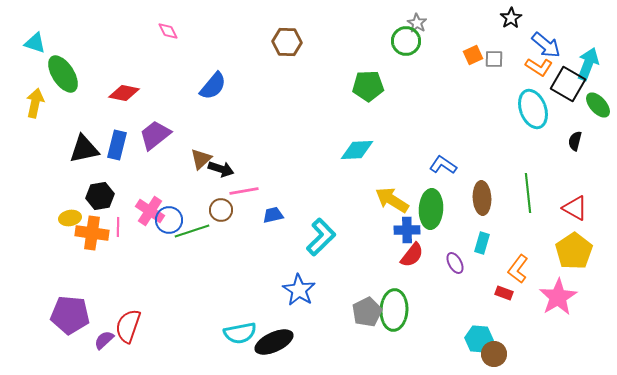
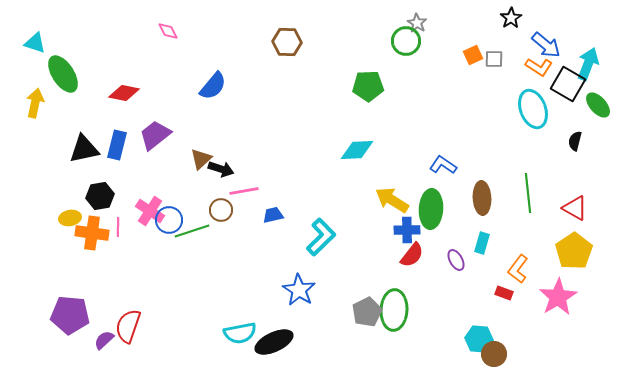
purple ellipse at (455, 263): moved 1 px right, 3 px up
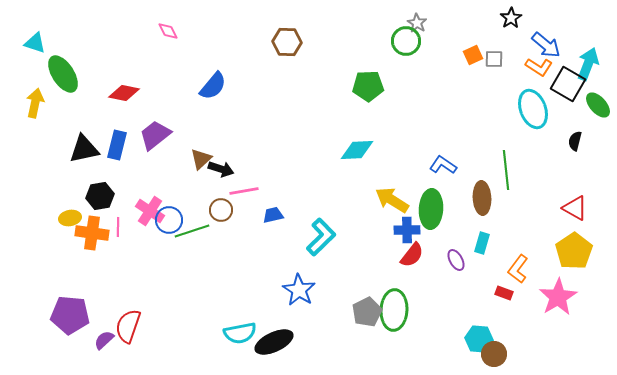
green line at (528, 193): moved 22 px left, 23 px up
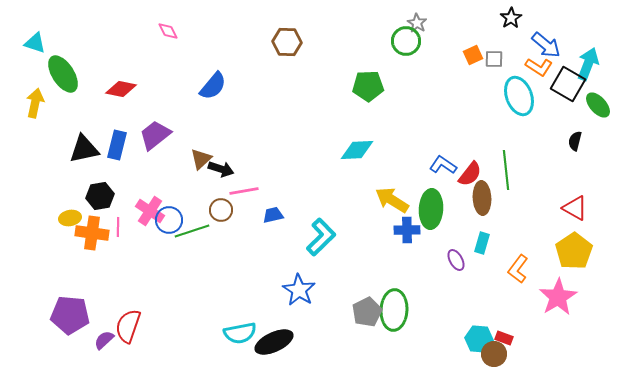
red diamond at (124, 93): moved 3 px left, 4 px up
cyan ellipse at (533, 109): moved 14 px left, 13 px up
red semicircle at (412, 255): moved 58 px right, 81 px up
red rectangle at (504, 293): moved 45 px down
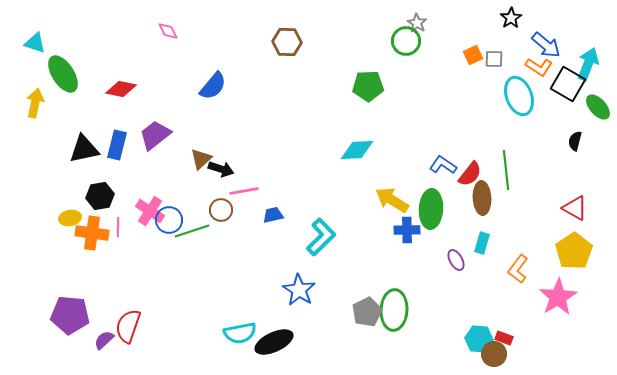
green ellipse at (598, 105): moved 2 px down
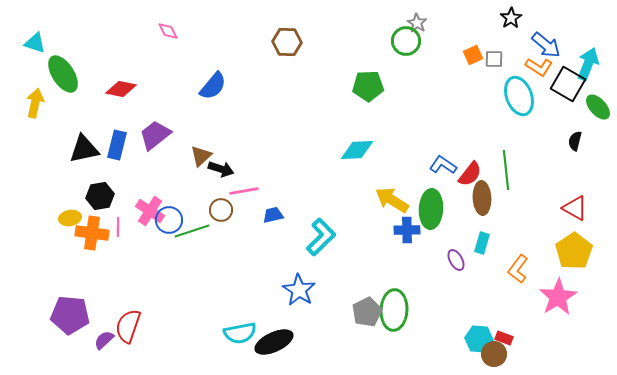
brown triangle at (201, 159): moved 3 px up
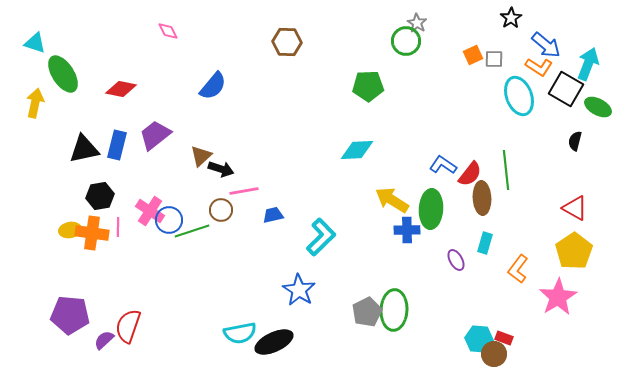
black square at (568, 84): moved 2 px left, 5 px down
green ellipse at (598, 107): rotated 20 degrees counterclockwise
yellow ellipse at (70, 218): moved 12 px down
cyan rectangle at (482, 243): moved 3 px right
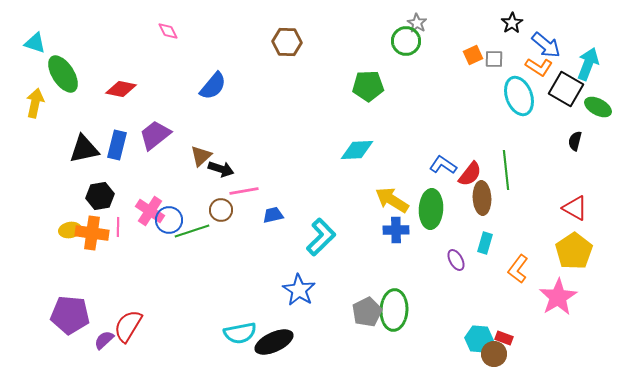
black star at (511, 18): moved 1 px right, 5 px down
blue cross at (407, 230): moved 11 px left
red semicircle at (128, 326): rotated 12 degrees clockwise
